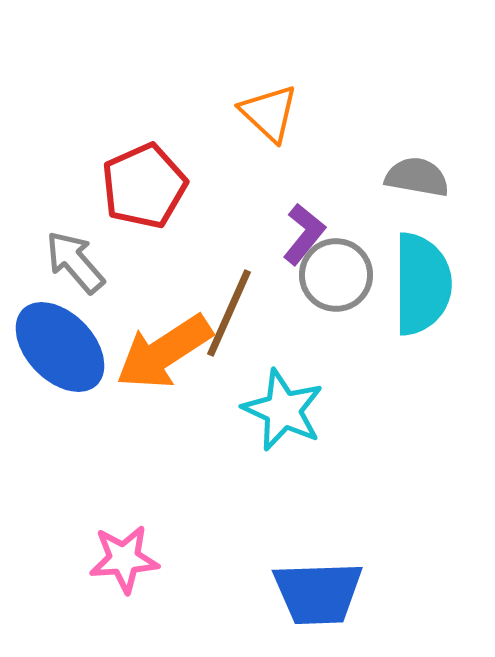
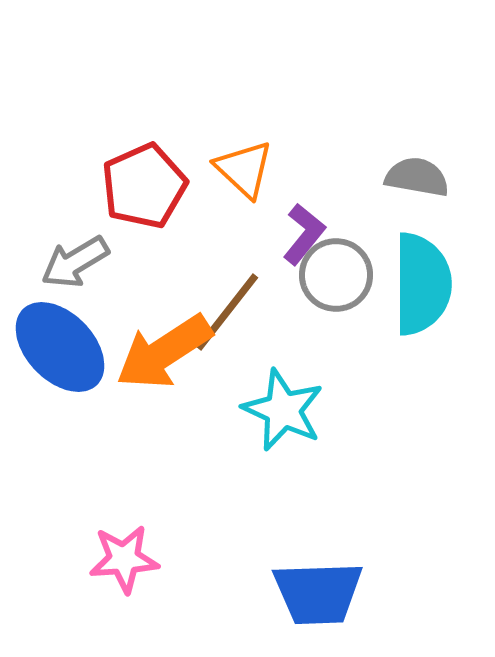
orange triangle: moved 25 px left, 56 px down
gray arrow: rotated 80 degrees counterclockwise
brown line: moved 2 px left, 1 px up; rotated 14 degrees clockwise
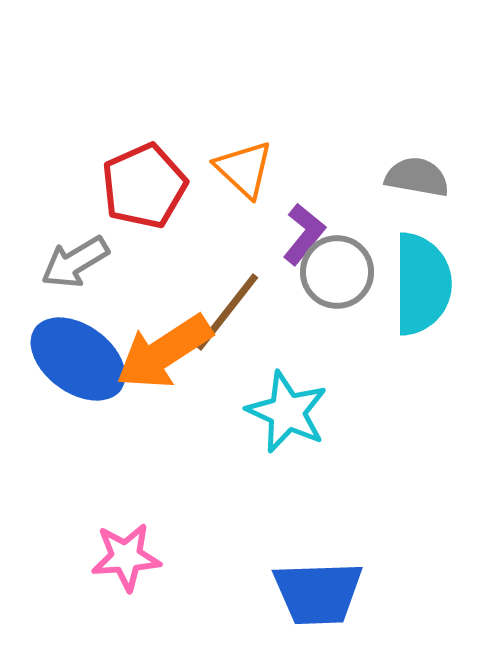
gray circle: moved 1 px right, 3 px up
blue ellipse: moved 18 px right, 12 px down; rotated 10 degrees counterclockwise
cyan star: moved 4 px right, 2 px down
pink star: moved 2 px right, 2 px up
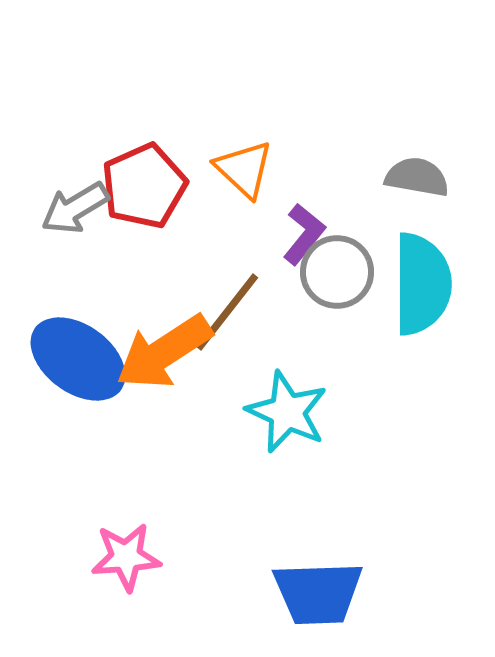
gray arrow: moved 54 px up
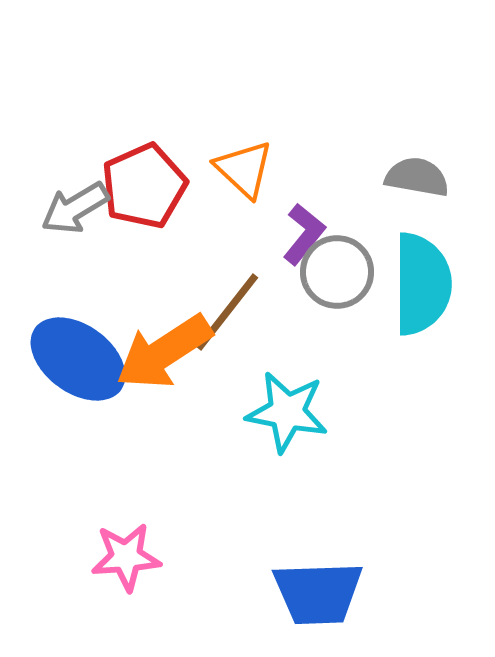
cyan star: rotated 14 degrees counterclockwise
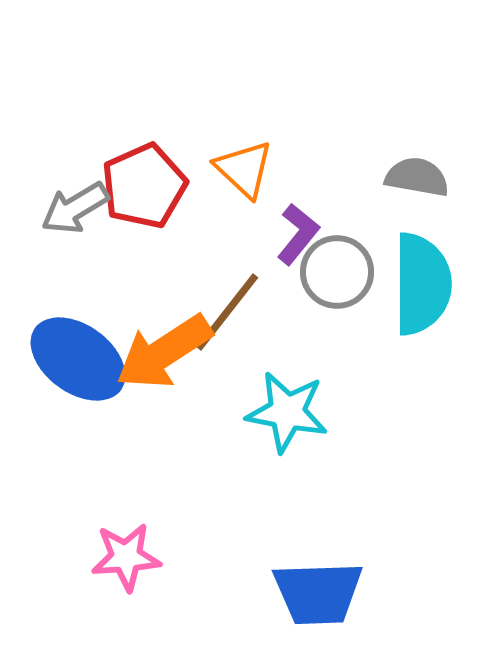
purple L-shape: moved 6 px left
